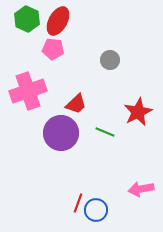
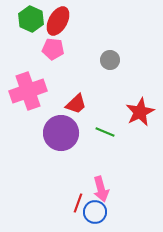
green hexagon: moved 4 px right
red star: moved 2 px right
pink arrow: moved 40 px left; rotated 95 degrees counterclockwise
blue circle: moved 1 px left, 2 px down
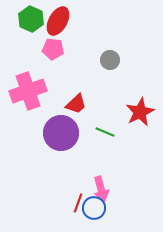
blue circle: moved 1 px left, 4 px up
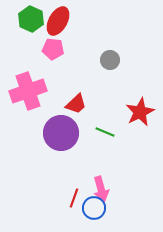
red line: moved 4 px left, 5 px up
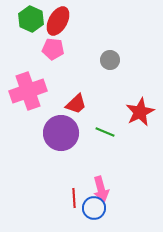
red line: rotated 24 degrees counterclockwise
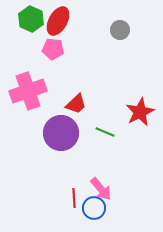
gray circle: moved 10 px right, 30 px up
pink arrow: rotated 25 degrees counterclockwise
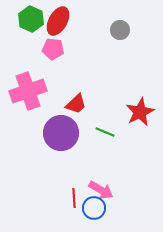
pink arrow: moved 1 px down; rotated 20 degrees counterclockwise
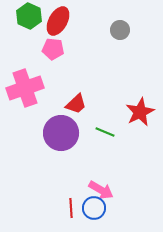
green hexagon: moved 2 px left, 3 px up
pink cross: moved 3 px left, 3 px up
red line: moved 3 px left, 10 px down
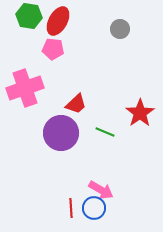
green hexagon: rotated 15 degrees counterclockwise
gray circle: moved 1 px up
red star: moved 1 px down; rotated 8 degrees counterclockwise
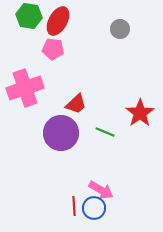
red line: moved 3 px right, 2 px up
